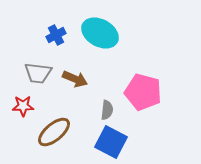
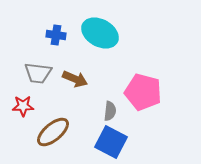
blue cross: rotated 36 degrees clockwise
gray semicircle: moved 3 px right, 1 px down
brown ellipse: moved 1 px left
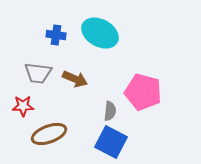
brown ellipse: moved 4 px left, 2 px down; rotated 20 degrees clockwise
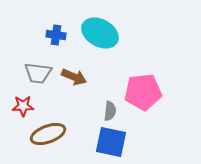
brown arrow: moved 1 px left, 2 px up
pink pentagon: rotated 21 degrees counterclockwise
brown ellipse: moved 1 px left
blue square: rotated 16 degrees counterclockwise
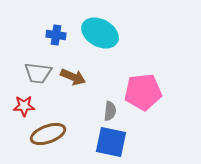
brown arrow: moved 1 px left
red star: moved 1 px right
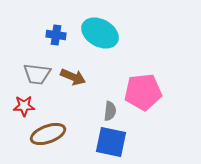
gray trapezoid: moved 1 px left, 1 px down
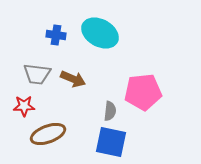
brown arrow: moved 2 px down
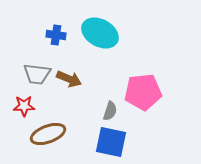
brown arrow: moved 4 px left
gray semicircle: rotated 12 degrees clockwise
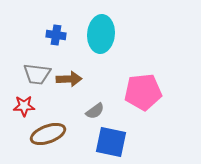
cyan ellipse: moved 1 px right, 1 px down; rotated 66 degrees clockwise
brown arrow: rotated 25 degrees counterclockwise
gray semicircle: moved 15 px left; rotated 36 degrees clockwise
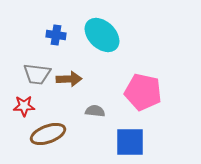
cyan ellipse: moved 1 px right, 1 px down; rotated 51 degrees counterclockwise
pink pentagon: rotated 18 degrees clockwise
gray semicircle: rotated 138 degrees counterclockwise
blue square: moved 19 px right; rotated 12 degrees counterclockwise
